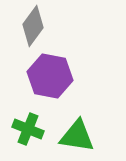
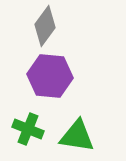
gray diamond: moved 12 px right
purple hexagon: rotated 6 degrees counterclockwise
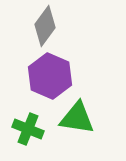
purple hexagon: rotated 18 degrees clockwise
green triangle: moved 18 px up
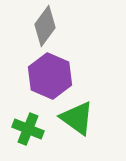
green triangle: rotated 27 degrees clockwise
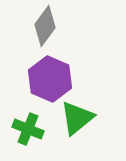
purple hexagon: moved 3 px down
green triangle: rotated 45 degrees clockwise
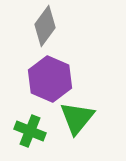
green triangle: rotated 12 degrees counterclockwise
green cross: moved 2 px right, 2 px down
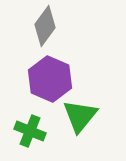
green triangle: moved 3 px right, 2 px up
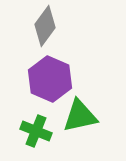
green triangle: rotated 39 degrees clockwise
green cross: moved 6 px right
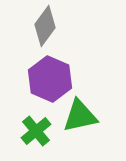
green cross: rotated 28 degrees clockwise
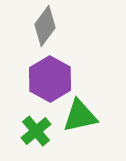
purple hexagon: rotated 6 degrees clockwise
